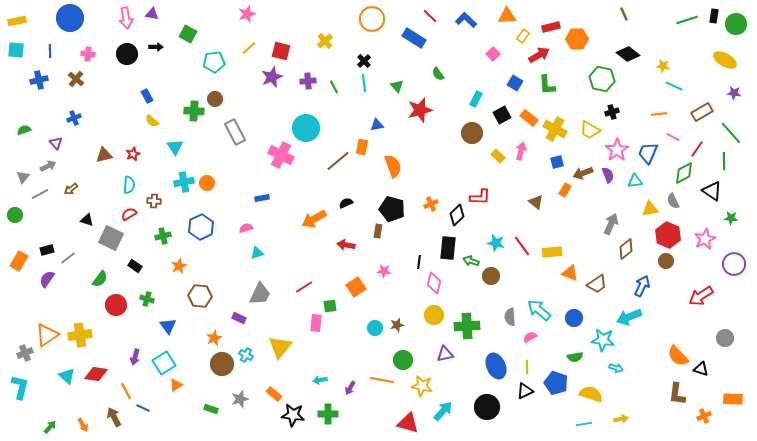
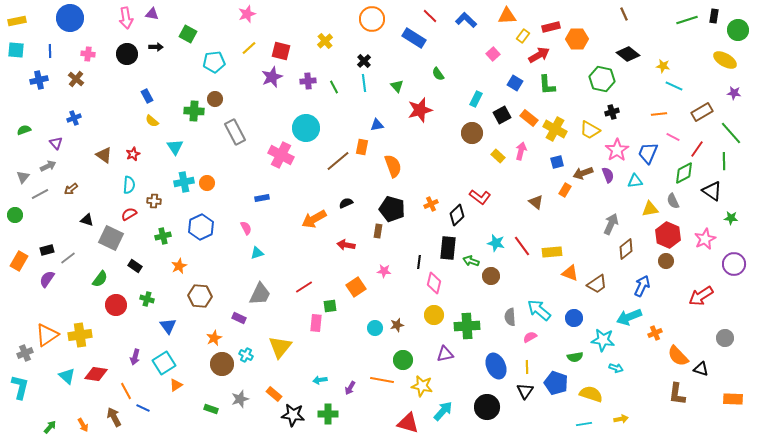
green circle at (736, 24): moved 2 px right, 6 px down
brown triangle at (104, 155): rotated 48 degrees clockwise
red L-shape at (480, 197): rotated 35 degrees clockwise
pink semicircle at (246, 228): rotated 80 degrees clockwise
black triangle at (525, 391): rotated 30 degrees counterclockwise
orange cross at (704, 416): moved 49 px left, 83 px up
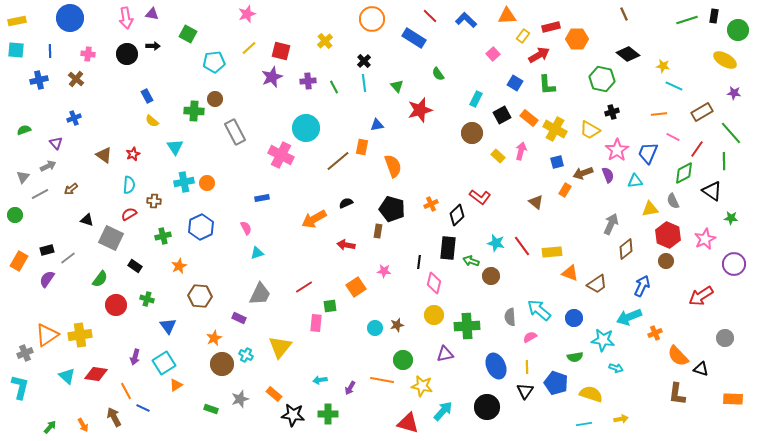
black arrow at (156, 47): moved 3 px left, 1 px up
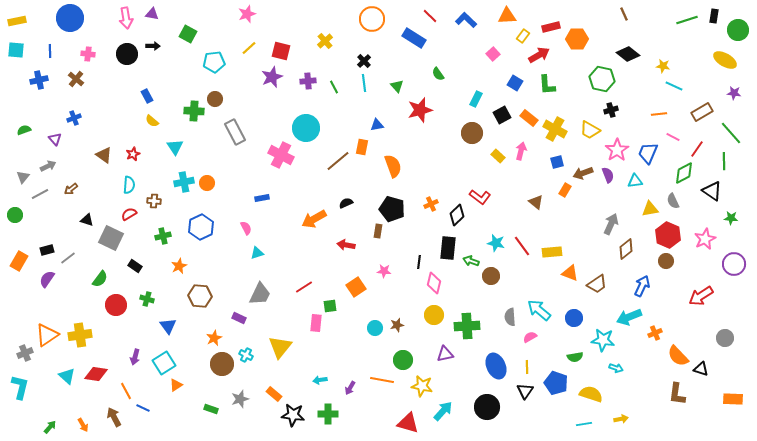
black cross at (612, 112): moved 1 px left, 2 px up
purple triangle at (56, 143): moved 1 px left, 4 px up
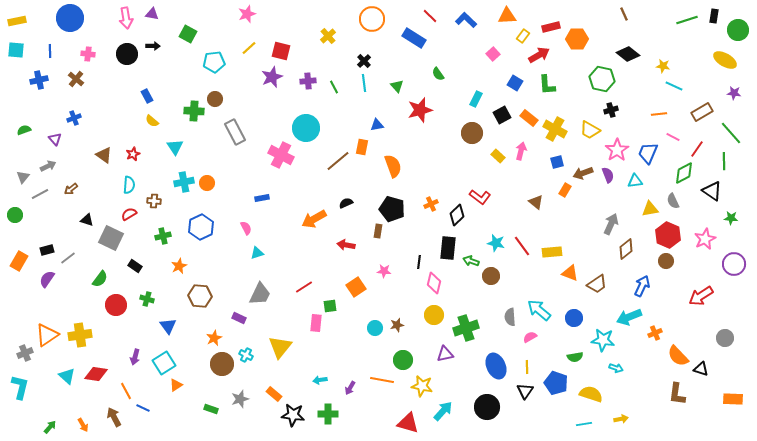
yellow cross at (325, 41): moved 3 px right, 5 px up
green cross at (467, 326): moved 1 px left, 2 px down; rotated 15 degrees counterclockwise
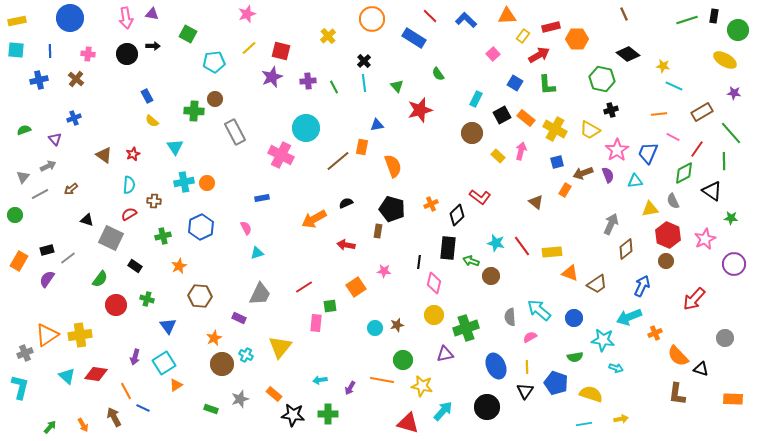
orange rectangle at (529, 118): moved 3 px left
red arrow at (701, 296): moved 7 px left, 3 px down; rotated 15 degrees counterclockwise
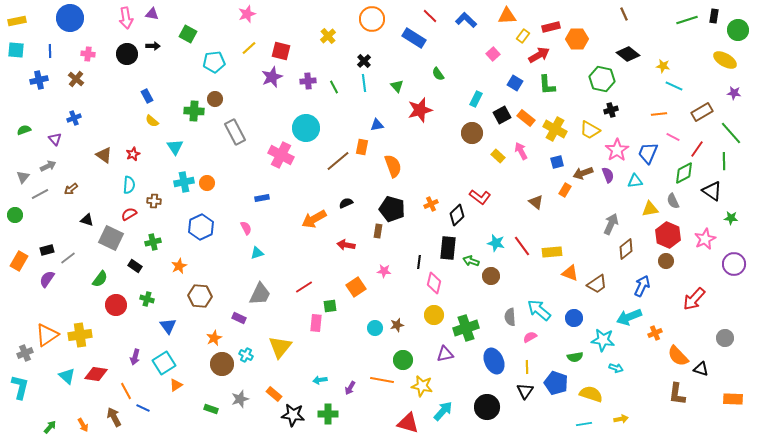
pink arrow at (521, 151): rotated 42 degrees counterclockwise
green cross at (163, 236): moved 10 px left, 6 px down
blue ellipse at (496, 366): moved 2 px left, 5 px up
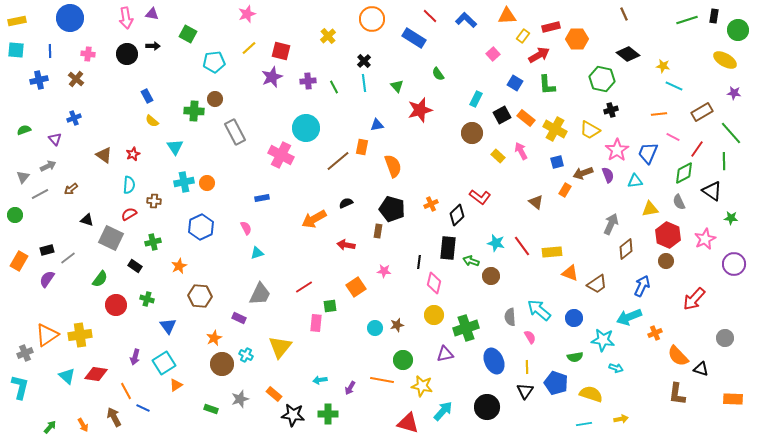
gray semicircle at (673, 201): moved 6 px right, 1 px down
pink semicircle at (530, 337): rotated 88 degrees clockwise
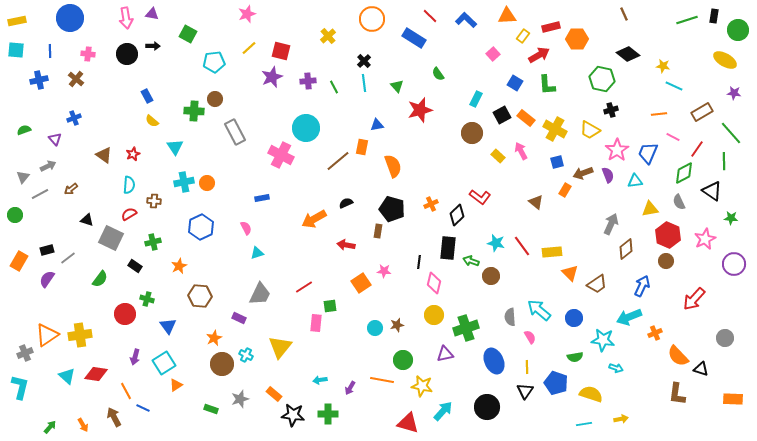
orange triangle at (570, 273): rotated 24 degrees clockwise
orange square at (356, 287): moved 5 px right, 4 px up
red circle at (116, 305): moved 9 px right, 9 px down
